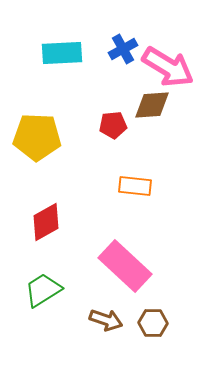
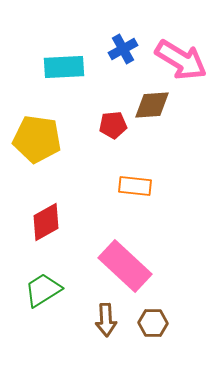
cyan rectangle: moved 2 px right, 14 px down
pink arrow: moved 13 px right, 7 px up
yellow pentagon: moved 2 px down; rotated 6 degrees clockwise
brown arrow: rotated 68 degrees clockwise
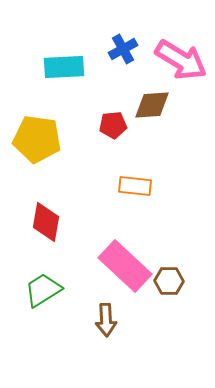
red diamond: rotated 51 degrees counterclockwise
brown hexagon: moved 16 px right, 42 px up
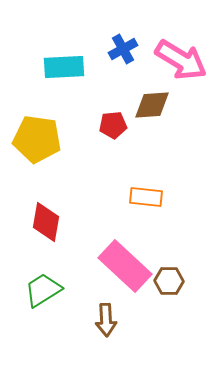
orange rectangle: moved 11 px right, 11 px down
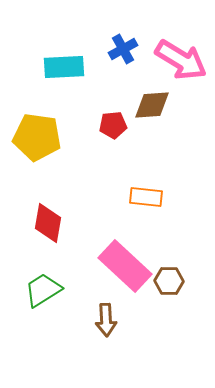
yellow pentagon: moved 2 px up
red diamond: moved 2 px right, 1 px down
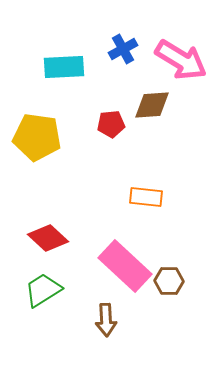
red pentagon: moved 2 px left, 1 px up
red diamond: moved 15 px down; rotated 57 degrees counterclockwise
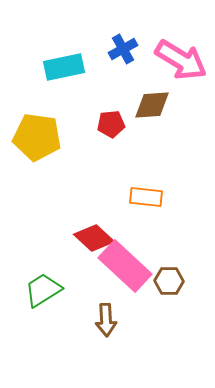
cyan rectangle: rotated 9 degrees counterclockwise
red diamond: moved 46 px right
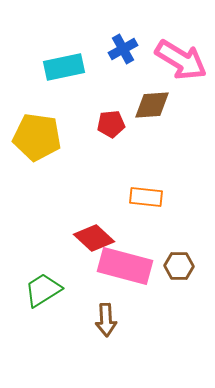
pink rectangle: rotated 28 degrees counterclockwise
brown hexagon: moved 10 px right, 15 px up
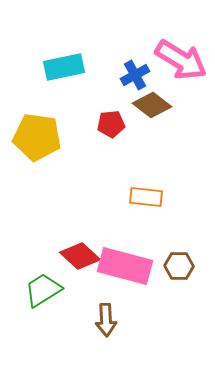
blue cross: moved 12 px right, 26 px down
brown diamond: rotated 42 degrees clockwise
red diamond: moved 14 px left, 18 px down
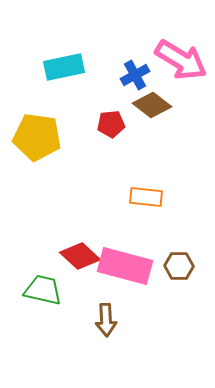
green trapezoid: rotated 45 degrees clockwise
